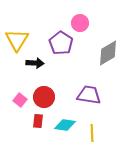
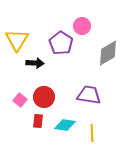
pink circle: moved 2 px right, 3 px down
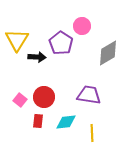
black arrow: moved 2 px right, 6 px up
cyan diamond: moved 1 px right, 3 px up; rotated 15 degrees counterclockwise
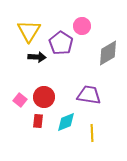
yellow triangle: moved 12 px right, 9 px up
cyan diamond: rotated 15 degrees counterclockwise
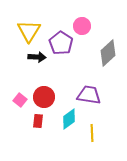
gray diamond: rotated 12 degrees counterclockwise
cyan diamond: moved 3 px right, 3 px up; rotated 15 degrees counterclockwise
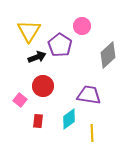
purple pentagon: moved 1 px left, 2 px down
gray diamond: moved 2 px down
black arrow: rotated 24 degrees counterclockwise
red circle: moved 1 px left, 11 px up
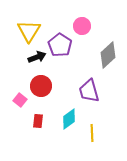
red circle: moved 2 px left
purple trapezoid: moved 4 px up; rotated 115 degrees counterclockwise
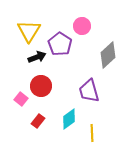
purple pentagon: moved 1 px up
pink square: moved 1 px right, 1 px up
red rectangle: rotated 32 degrees clockwise
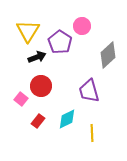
yellow triangle: moved 1 px left
purple pentagon: moved 2 px up
cyan diamond: moved 2 px left; rotated 10 degrees clockwise
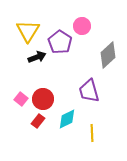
red circle: moved 2 px right, 13 px down
